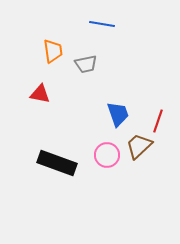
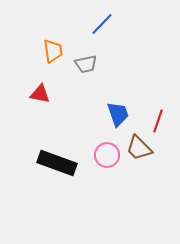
blue line: rotated 55 degrees counterclockwise
brown trapezoid: moved 2 px down; rotated 92 degrees counterclockwise
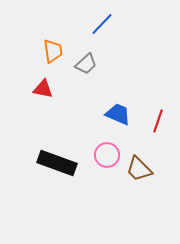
gray trapezoid: rotated 30 degrees counterclockwise
red triangle: moved 3 px right, 5 px up
blue trapezoid: rotated 48 degrees counterclockwise
brown trapezoid: moved 21 px down
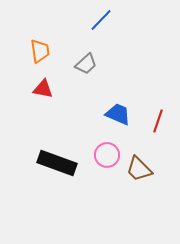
blue line: moved 1 px left, 4 px up
orange trapezoid: moved 13 px left
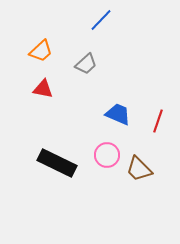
orange trapezoid: moved 1 px right; rotated 55 degrees clockwise
black rectangle: rotated 6 degrees clockwise
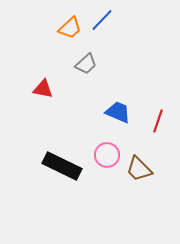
blue line: moved 1 px right
orange trapezoid: moved 29 px right, 23 px up
blue trapezoid: moved 2 px up
black rectangle: moved 5 px right, 3 px down
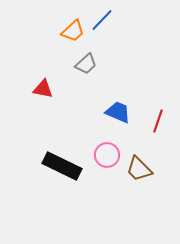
orange trapezoid: moved 3 px right, 3 px down
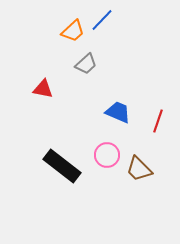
black rectangle: rotated 12 degrees clockwise
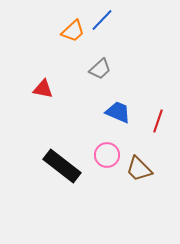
gray trapezoid: moved 14 px right, 5 px down
